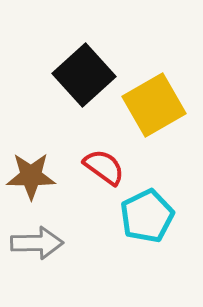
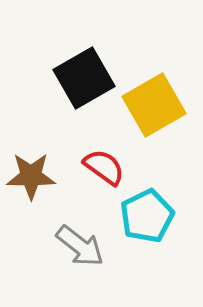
black square: moved 3 px down; rotated 12 degrees clockwise
gray arrow: moved 43 px right, 3 px down; rotated 39 degrees clockwise
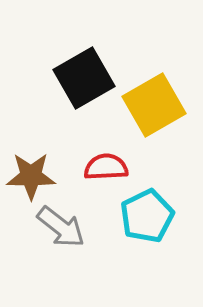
red semicircle: moved 2 px right; rotated 39 degrees counterclockwise
gray arrow: moved 19 px left, 19 px up
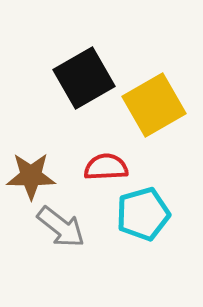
cyan pentagon: moved 4 px left, 2 px up; rotated 10 degrees clockwise
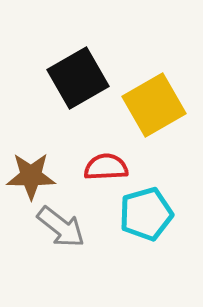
black square: moved 6 px left
cyan pentagon: moved 3 px right
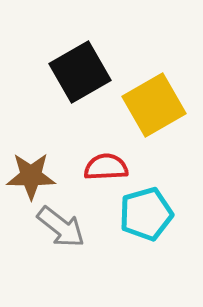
black square: moved 2 px right, 6 px up
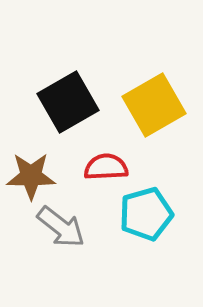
black square: moved 12 px left, 30 px down
